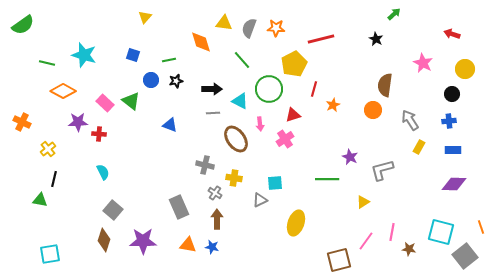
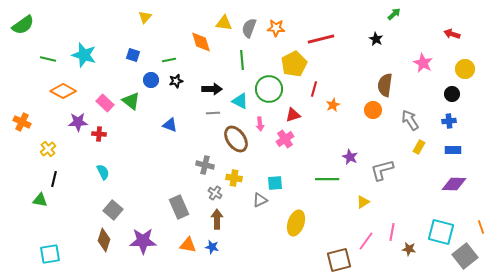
green line at (242, 60): rotated 36 degrees clockwise
green line at (47, 63): moved 1 px right, 4 px up
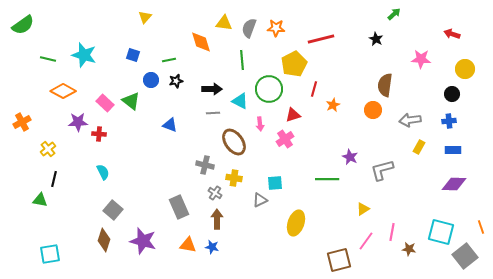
pink star at (423, 63): moved 2 px left, 4 px up; rotated 24 degrees counterclockwise
gray arrow at (410, 120): rotated 65 degrees counterclockwise
orange cross at (22, 122): rotated 36 degrees clockwise
brown ellipse at (236, 139): moved 2 px left, 3 px down
yellow triangle at (363, 202): moved 7 px down
purple star at (143, 241): rotated 16 degrees clockwise
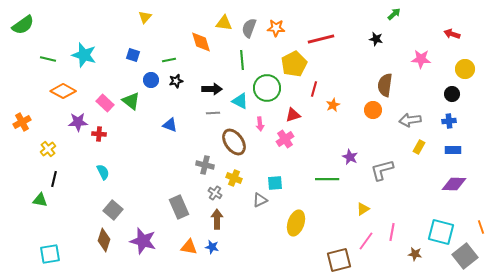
black star at (376, 39): rotated 16 degrees counterclockwise
green circle at (269, 89): moved 2 px left, 1 px up
yellow cross at (234, 178): rotated 14 degrees clockwise
orange triangle at (188, 245): moved 1 px right, 2 px down
brown star at (409, 249): moved 6 px right, 5 px down
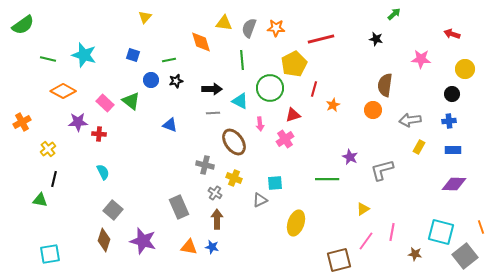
green circle at (267, 88): moved 3 px right
